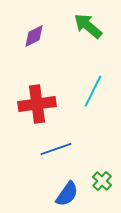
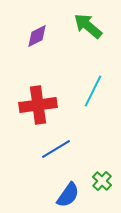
purple diamond: moved 3 px right
red cross: moved 1 px right, 1 px down
blue line: rotated 12 degrees counterclockwise
blue semicircle: moved 1 px right, 1 px down
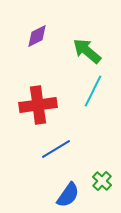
green arrow: moved 1 px left, 25 px down
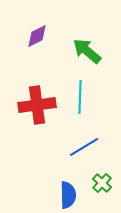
cyan line: moved 13 px left, 6 px down; rotated 24 degrees counterclockwise
red cross: moved 1 px left
blue line: moved 28 px right, 2 px up
green cross: moved 2 px down
blue semicircle: rotated 36 degrees counterclockwise
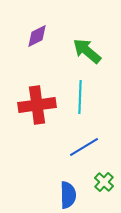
green cross: moved 2 px right, 1 px up
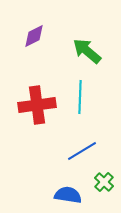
purple diamond: moved 3 px left
blue line: moved 2 px left, 4 px down
blue semicircle: rotated 80 degrees counterclockwise
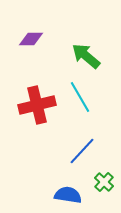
purple diamond: moved 3 px left, 3 px down; rotated 25 degrees clockwise
green arrow: moved 1 px left, 5 px down
cyan line: rotated 32 degrees counterclockwise
red cross: rotated 6 degrees counterclockwise
blue line: rotated 16 degrees counterclockwise
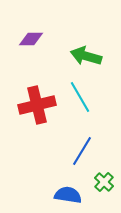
green arrow: rotated 24 degrees counterclockwise
blue line: rotated 12 degrees counterclockwise
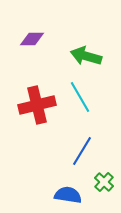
purple diamond: moved 1 px right
